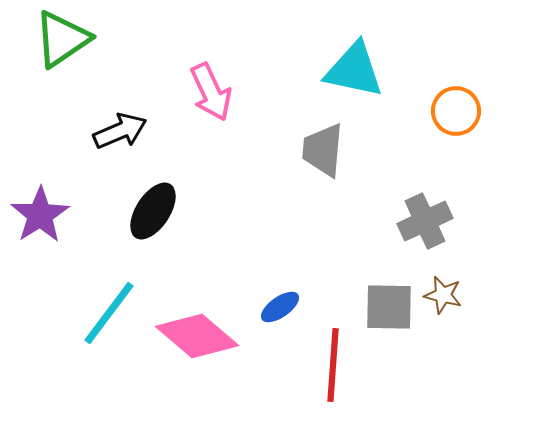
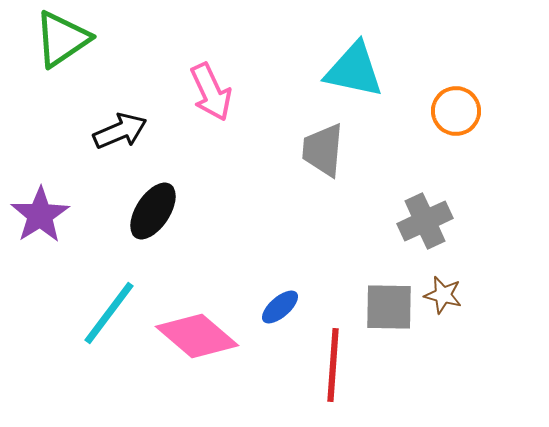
blue ellipse: rotated 6 degrees counterclockwise
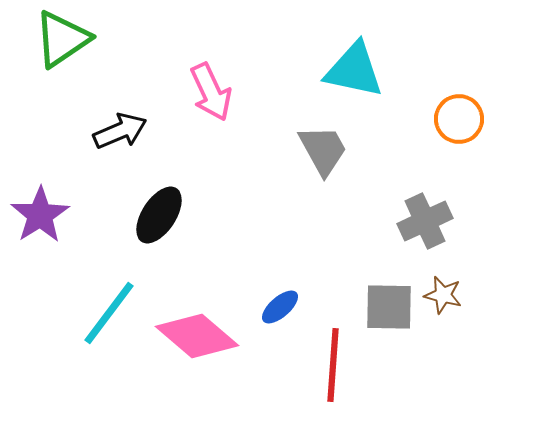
orange circle: moved 3 px right, 8 px down
gray trapezoid: rotated 146 degrees clockwise
black ellipse: moved 6 px right, 4 px down
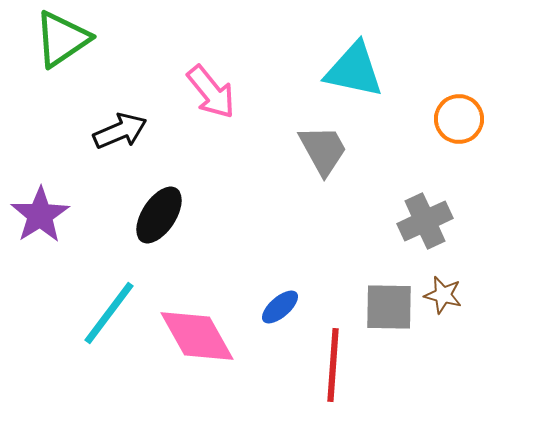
pink arrow: rotated 14 degrees counterclockwise
pink diamond: rotated 20 degrees clockwise
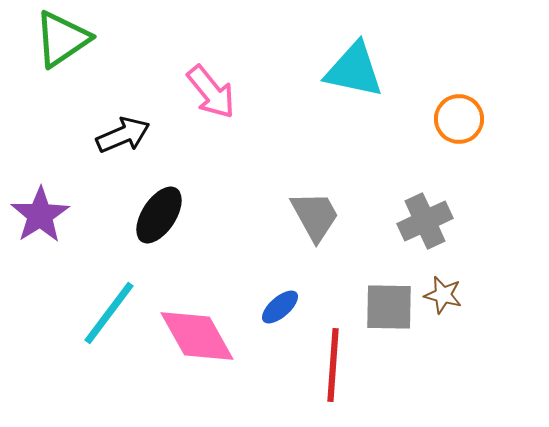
black arrow: moved 3 px right, 4 px down
gray trapezoid: moved 8 px left, 66 px down
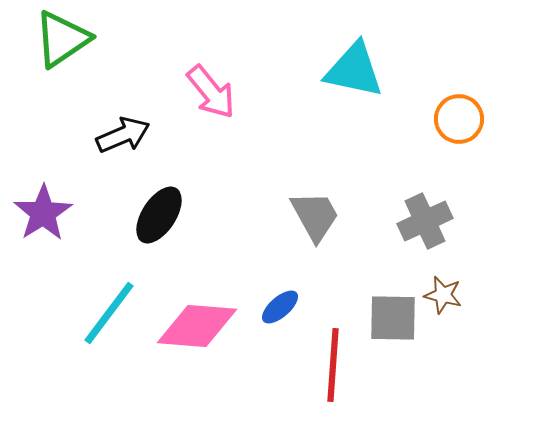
purple star: moved 3 px right, 2 px up
gray square: moved 4 px right, 11 px down
pink diamond: moved 10 px up; rotated 56 degrees counterclockwise
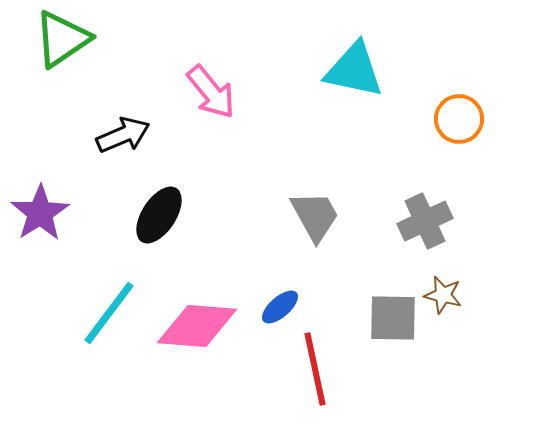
purple star: moved 3 px left
red line: moved 18 px left, 4 px down; rotated 16 degrees counterclockwise
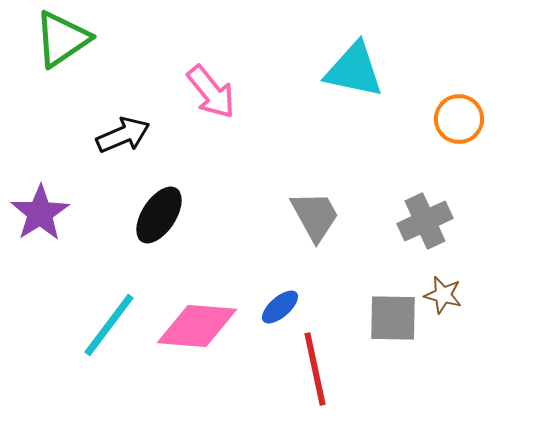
cyan line: moved 12 px down
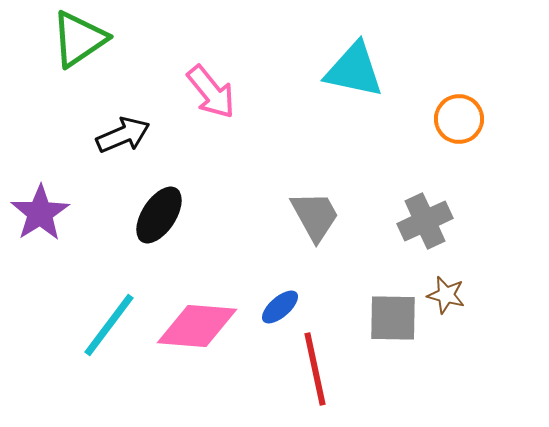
green triangle: moved 17 px right
brown star: moved 3 px right
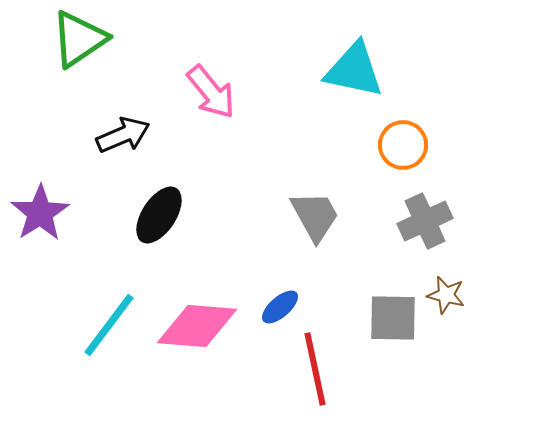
orange circle: moved 56 px left, 26 px down
